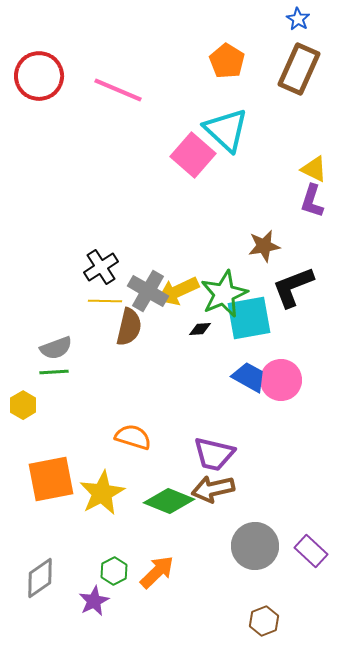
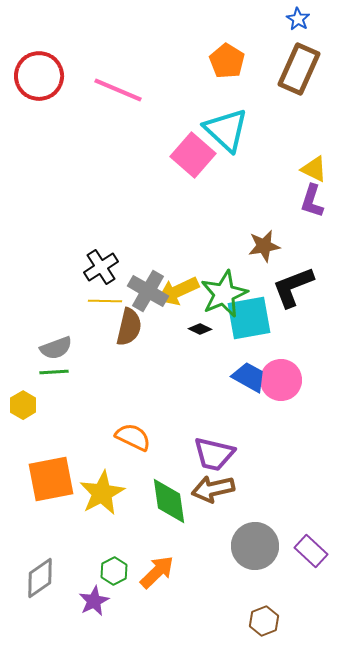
black diamond: rotated 30 degrees clockwise
orange semicircle: rotated 9 degrees clockwise
green diamond: rotated 60 degrees clockwise
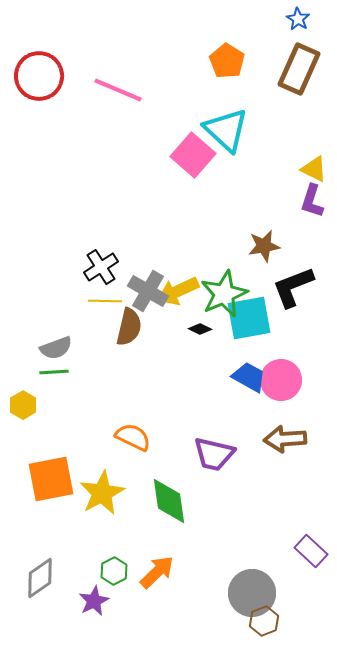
brown arrow: moved 72 px right, 50 px up; rotated 9 degrees clockwise
gray circle: moved 3 px left, 47 px down
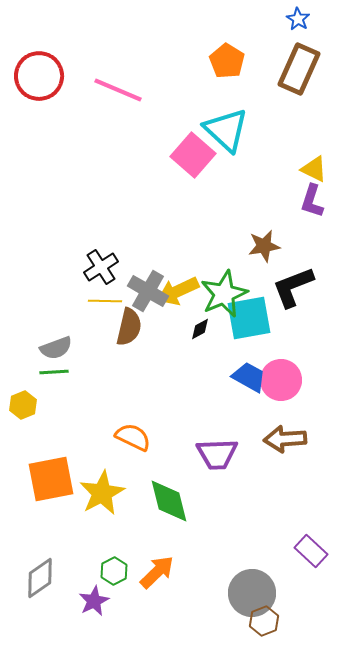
black diamond: rotated 55 degrees counterclockwise
yellow hexagon: rotated 8 degrees clockwise
purple trapezoid: moved 3 px right; rotated 15 degrees counterclockwise
green diamond: rotated 6 degrees counterclockwise
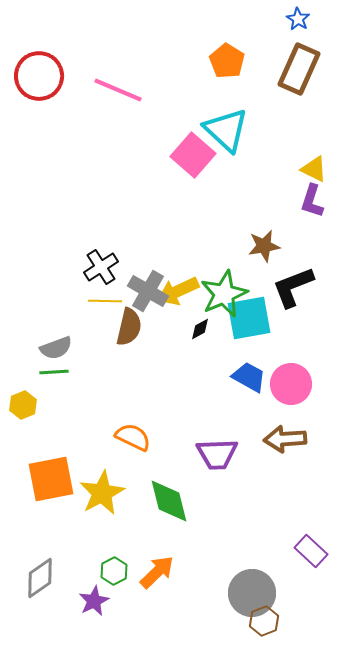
pink circle: moved 10 px right, 4 px down
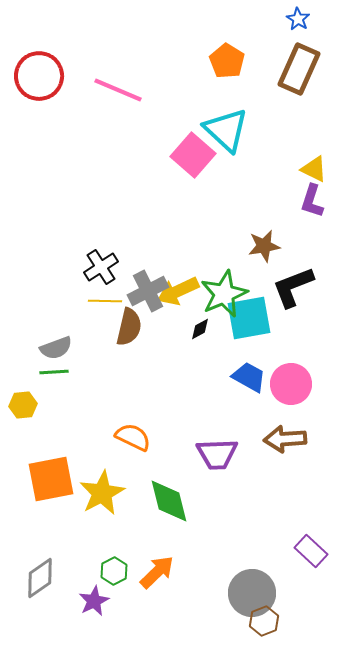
gray cross: rotated 33 degrees clockwise
yellow hexagon: rotated 16 degrees clockwise
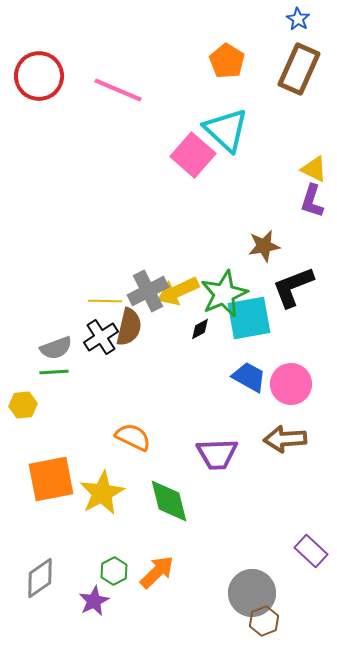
black cross: moved 70 px down
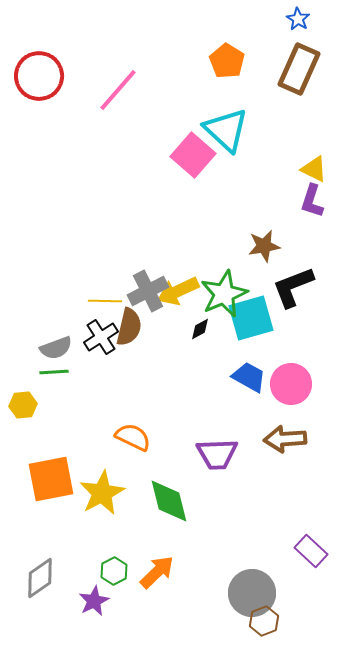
pink line: rotated 72 degrees counterclockwise
cyan square: moved 2 px right; rotated 6 degrees counterclockwise
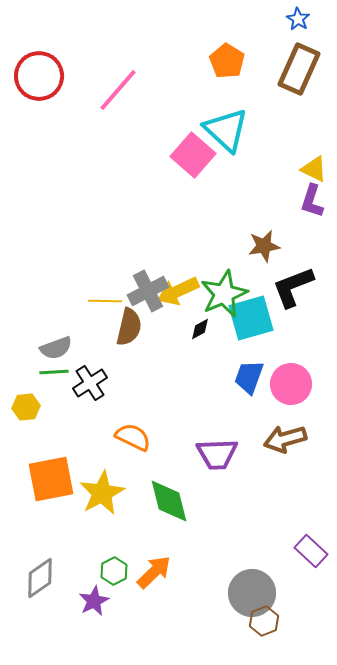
black cross: moved 11 px left, 46 px down
blue trapezoid: rotated 99 degrees counterclockwise
yellow hexagon: moved 3 px right, 2 px down
brown arrow: rotated 12 degrees counterclockwise
orange arrow: moved 3 px left
